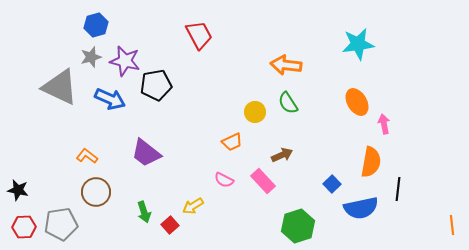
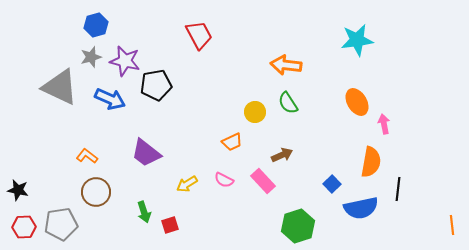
cyan star: moved 1 px left, 4 px up
yellow arrow: moved 6 px left, 22 px up
red square: rotated 24 degrees clockwise
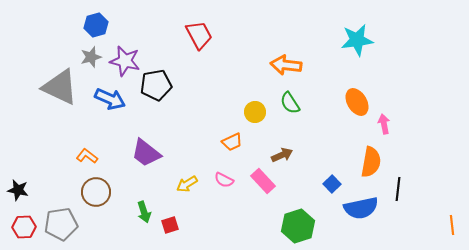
green semicircle: moved 2 px right
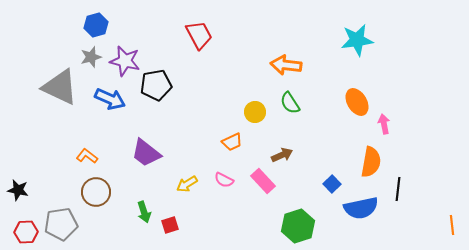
red hexagon: moved 2 px right, 5 px down
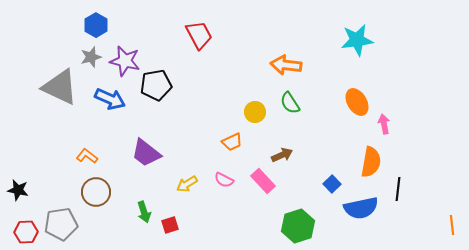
blue hexagon: rotated 15 degrees counterclockwise
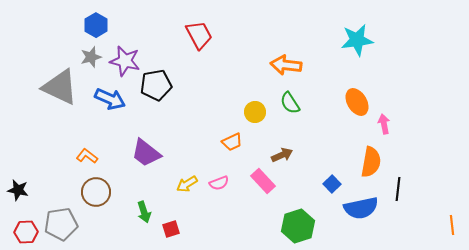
pink semicircle: moved 5 px left, 3 px down; rotated 48 degrees counterclockwise
red square: moved 1 px right, 4 px down
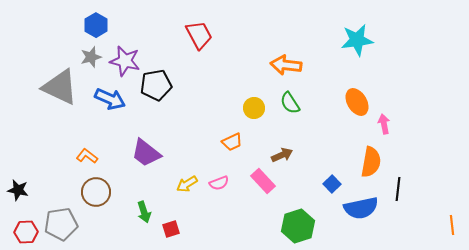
yellow circle: moved 1 px left, 4 px up
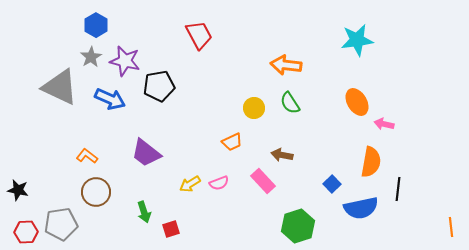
gray star: rotated 15 degrees counterclockwise
black pentagon: moved 3 px right, 1 px down
pink arrow: rotated 66 degrees counterclockwise
brown arrow: rotated 145 degrees counterclockwise
yellow arrow: moved 3 px right
orange line: moved 1 px left, 2 px down
